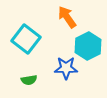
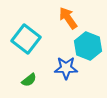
orange arrow: moved 1 px right, 1 px down
cyan hexagon: rotated 12 degrees counterclockwise
green semicircle: rotated 28 degrees counterclockwise
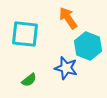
cyan square: moved 1 px left, 5 px up; rotated 32 degrees counterclockwise
blue star: rotated 15 degrees clockwise
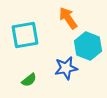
cyan square: moved 1 px down; rotated 16 degrees counterclockwise
blue star: rotated 25 degrees counterclockwise
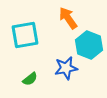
cyan hexagon: moved 1 px right, 1 px up
green semicircle: moved 1 px right, 1 px up
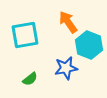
orange arrow: moved 4 px down
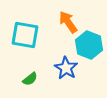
cyan square: rotated 20 degrees clockwise
blue star: rotated 30 degrees counterclockwise
